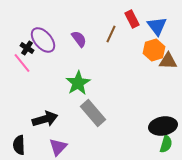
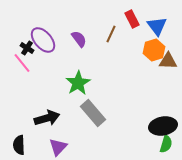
black arrow: moved 2 px right, 1 px up
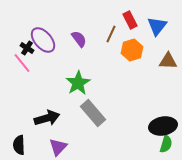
red rectangle: moved 2 px left, 1 px down
blue triangle: rotated 15 degrees clockwise
orange hexagon: moved 22 px left
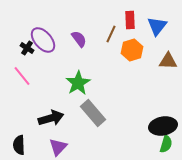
red rectangle: rotated 24 degrees clockwise
pink line: moved 13 px down
black arrow: moved 4 px right
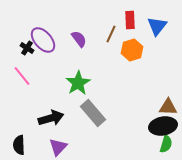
brown triangle: moved 46 px down
